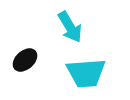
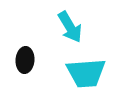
black ellipse: rotated 45 degrees counterclockwise
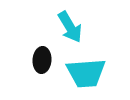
black ellipse: moved 17 px right
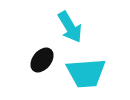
black ellipse: rotated 35 degrees clockwise
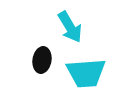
black ellipse: rotated 30 degrees counterclockwise
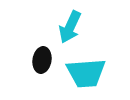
cyan arrow: rotated 56 degrees clockwise
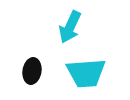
black ellipse: moved 10 px left, 11 px down
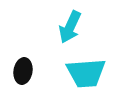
black ellipse: moved 9 px left
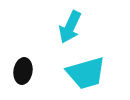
cyan trapezoid: rotated 12 degrees counterclockwise
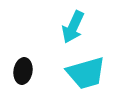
cyan arrow: moved 3 px right
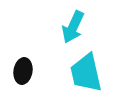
cyan trapezoid: rotated 93 degrees clockwise
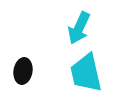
cyan arrow: moved 6 px right, 1 px down
